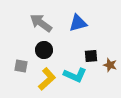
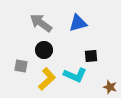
brown star: moved 22 px down
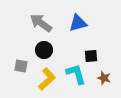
cyan L-shape: moved 1 px right, 1 px up; rotated 130 degrees counterclockwise
brown star: moved 6 px left, 9 px up
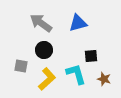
brown star: moved 1 px down
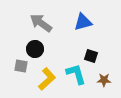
blue triangle: moved 5 px right, 1 px up
black circle: moved 9 px left, 1 px up
black square: rotated 24 degrees clockwise
brown star: moved 1 px down; rotated 16 degrees counterclockwise
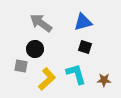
black square: moved 6 px left, 9 px up
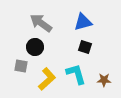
black circle: moved 2 px up
